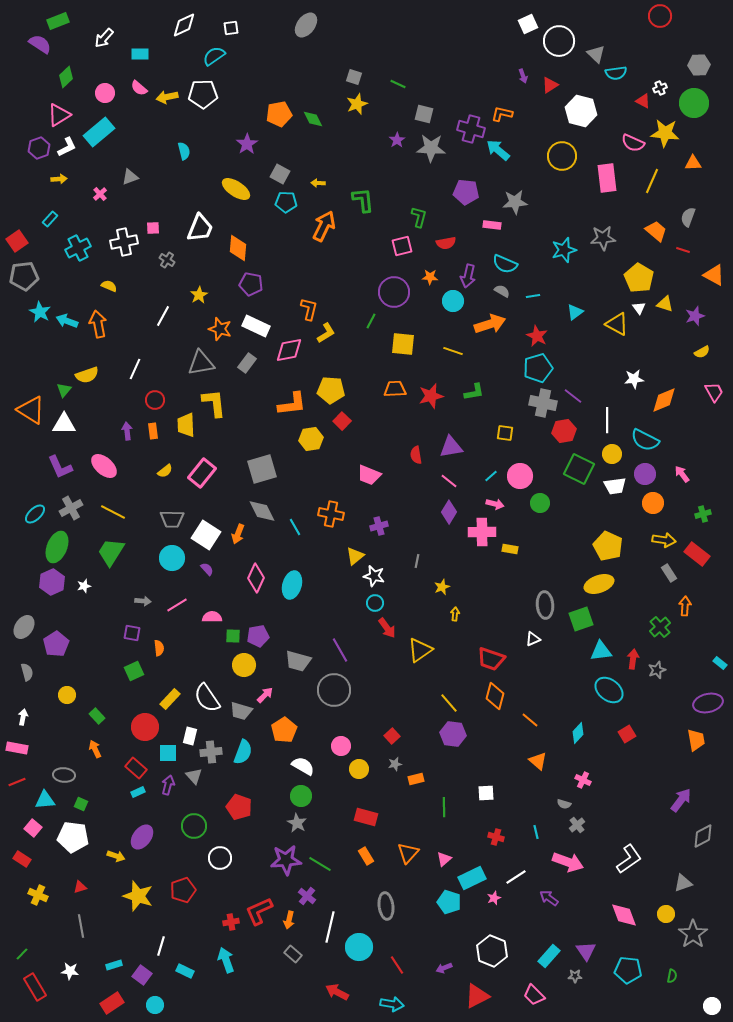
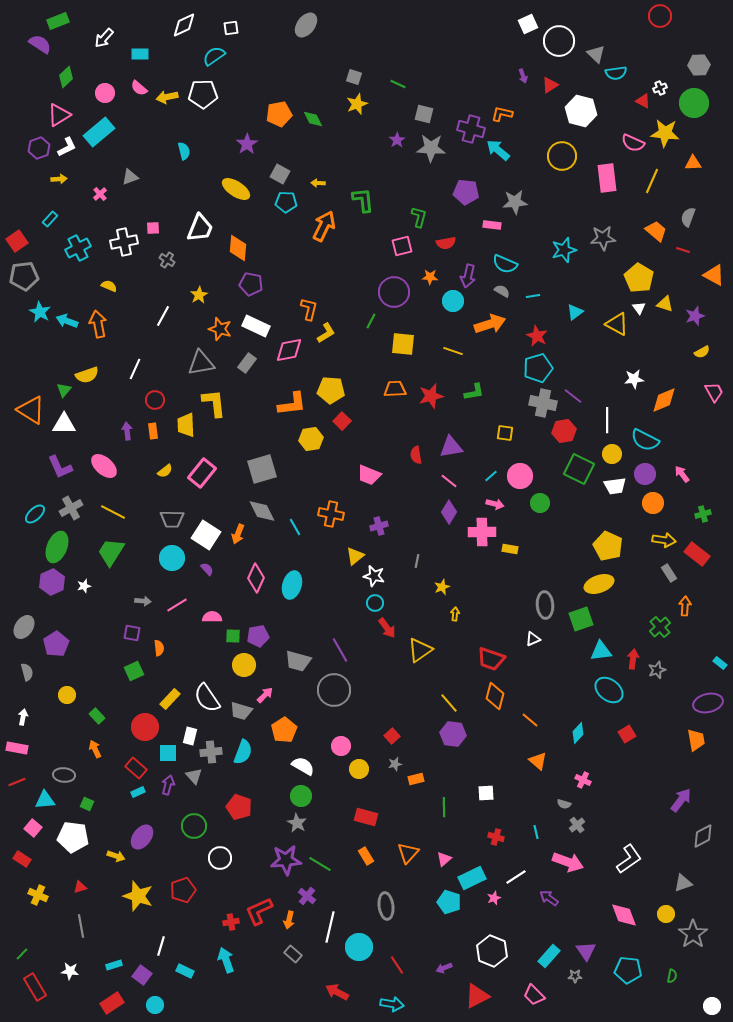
green square at (81, 804): moved 6 px right
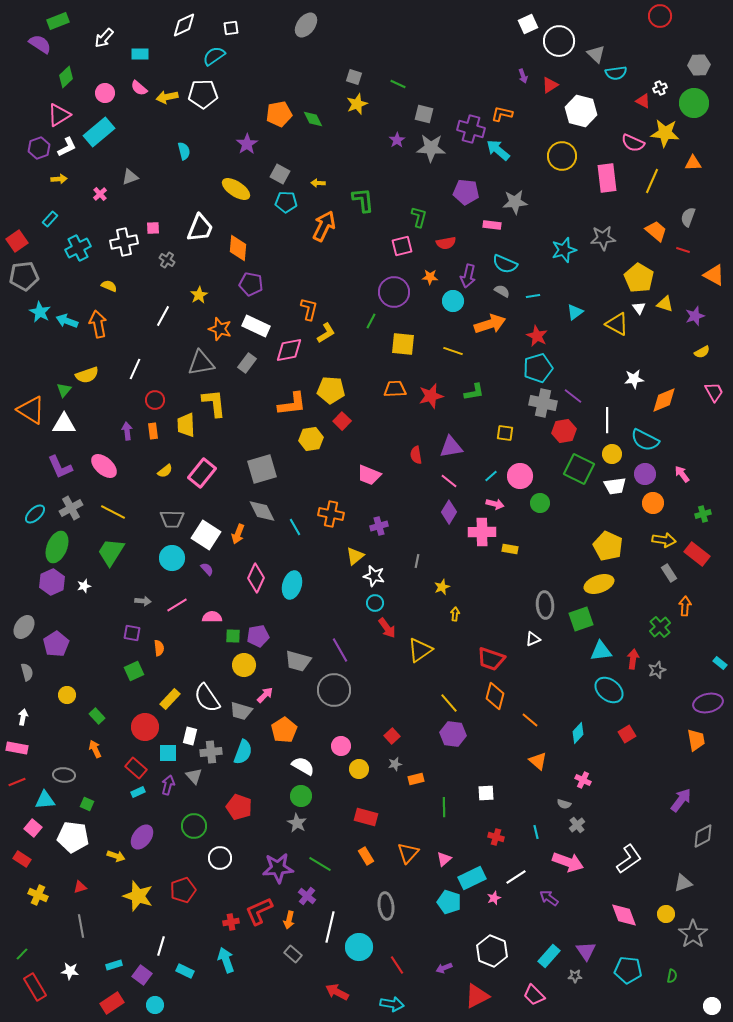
purple star at (286, 860): moved 8 px left, 8 px down
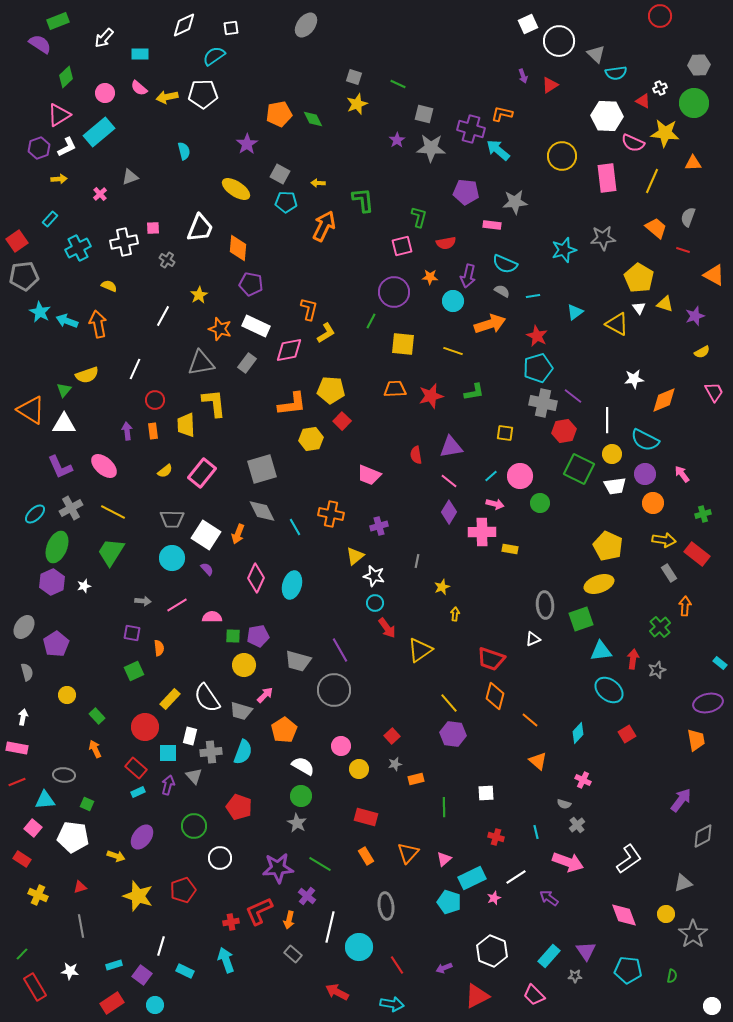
white hexagon at (581, 111): moved 26 px right, 5 px down; rotated 12 degrees counterclockwise
orange trapezoid at (656, 231): moved 3 px up
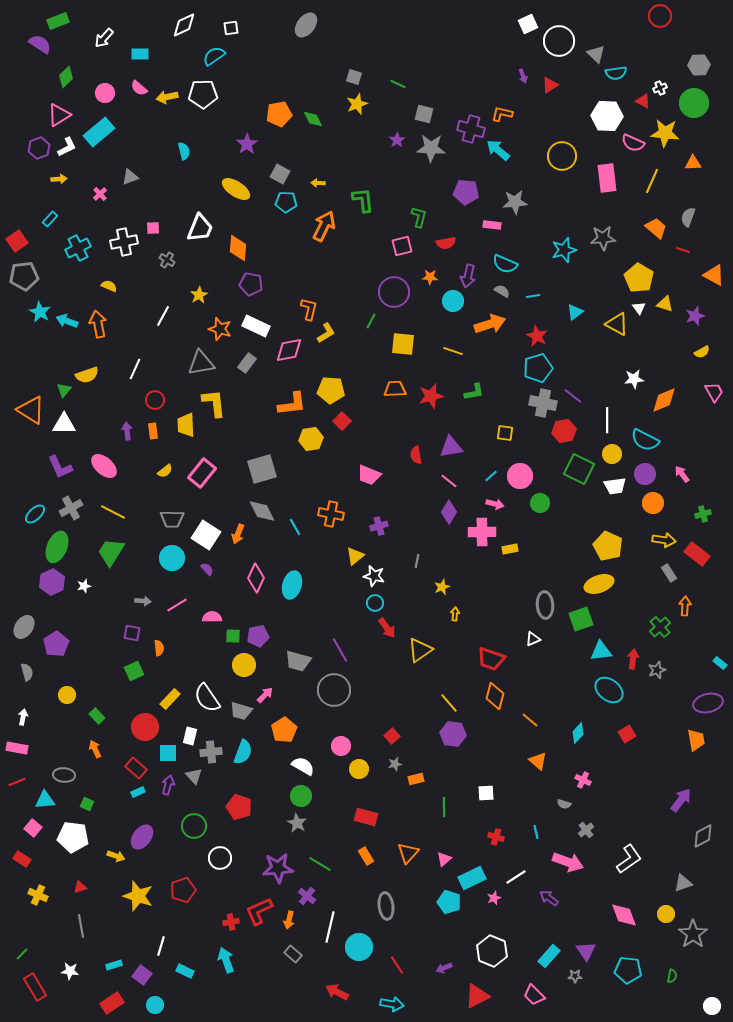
yellow rectangle at (510, 549): rotated 21 degrees counterclockwise
gray cross at (577, 825): moved 9 px right, 5 px down
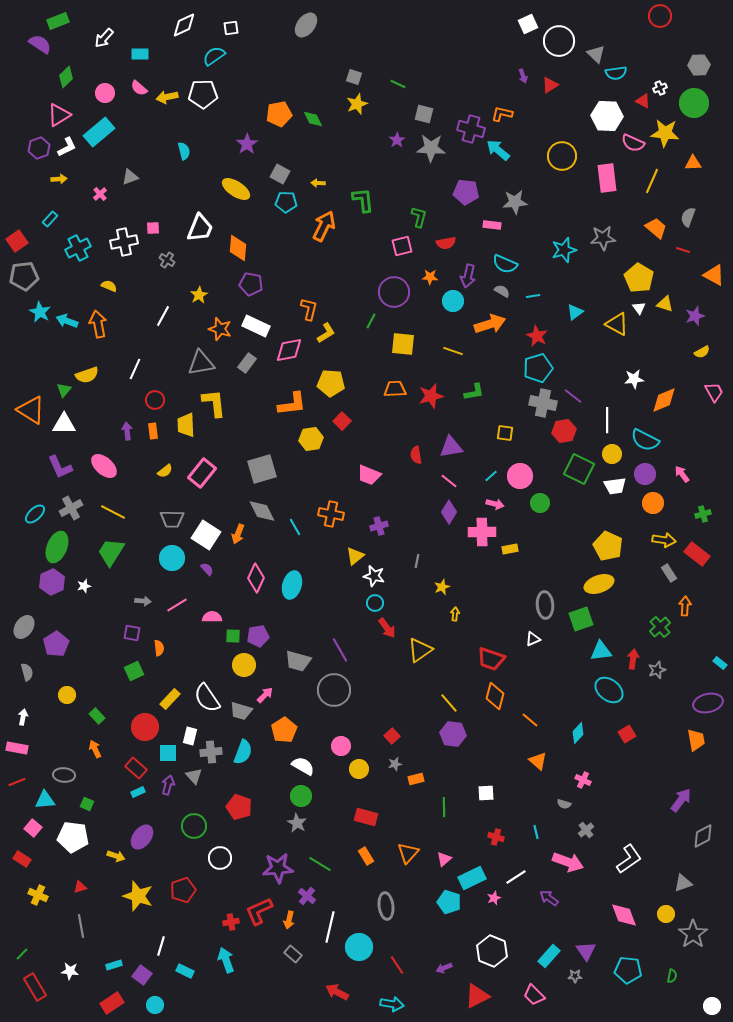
yellow pentagon at (331, 390): moved 7 px up
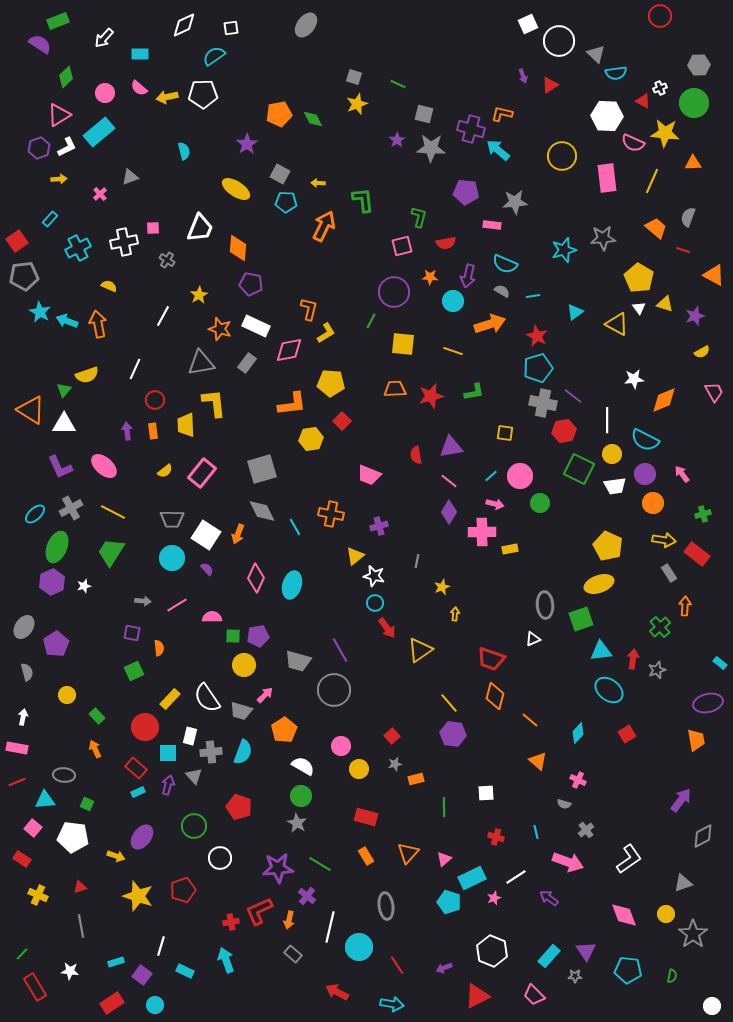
pink cross at (583, 780): moved 5 px left
cyan rectangle at (114, 965): moved 2 px right, 3 px up
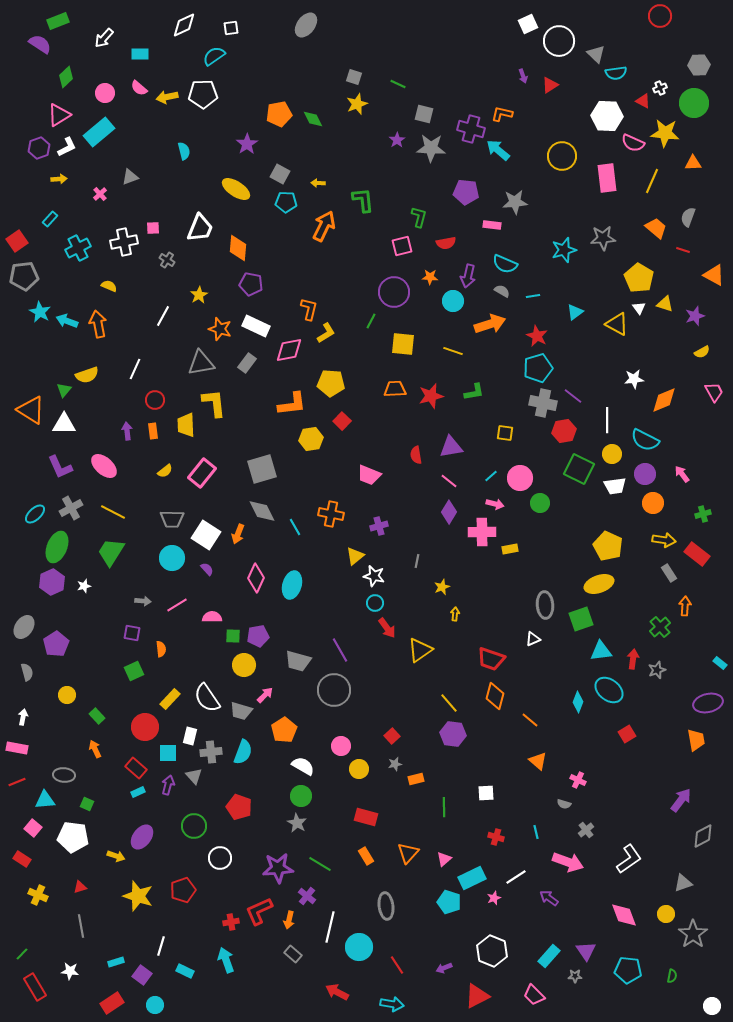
pink circle at (520, 476): moved 2 px down
orange semicircle at (159, 648): moved 2 px right, 1 px down
cyan diamond at (578, 733): moved 31 px up; rotated 20 degrees counterclockwise
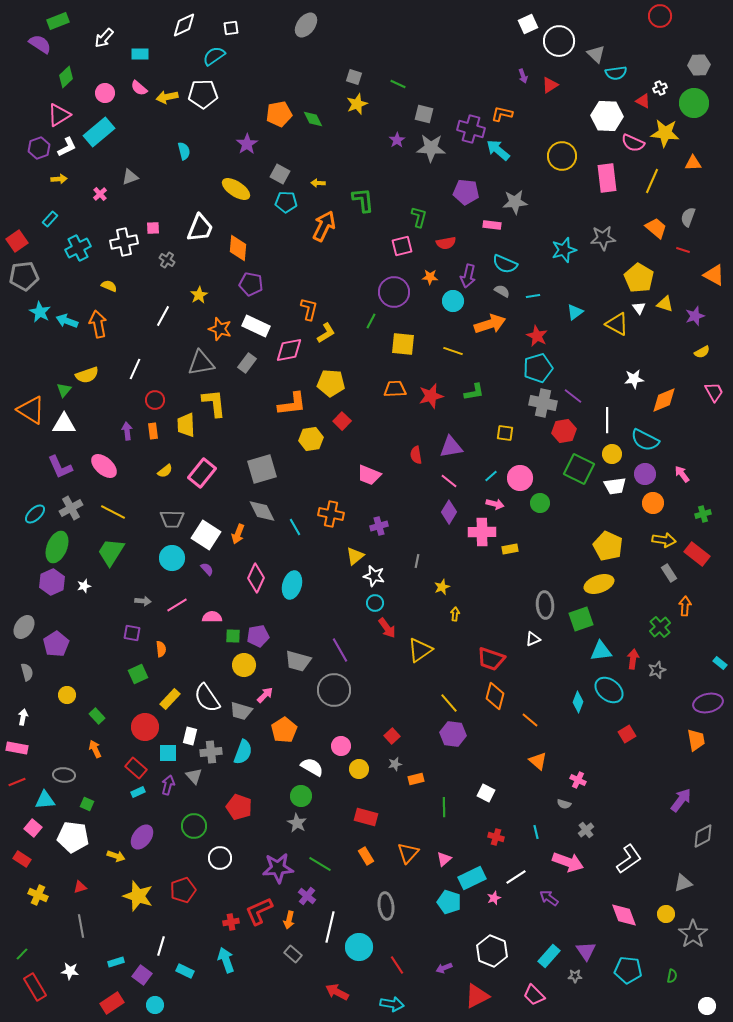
green square at (134, 671): moved 4 px right, 3 px down
white semicircle at (303, 766): moved 9 px right, 1 px down
white square at (486, 793): rotated 30 degrees clockwise
white circle at (712, 1006): moved 5 px left
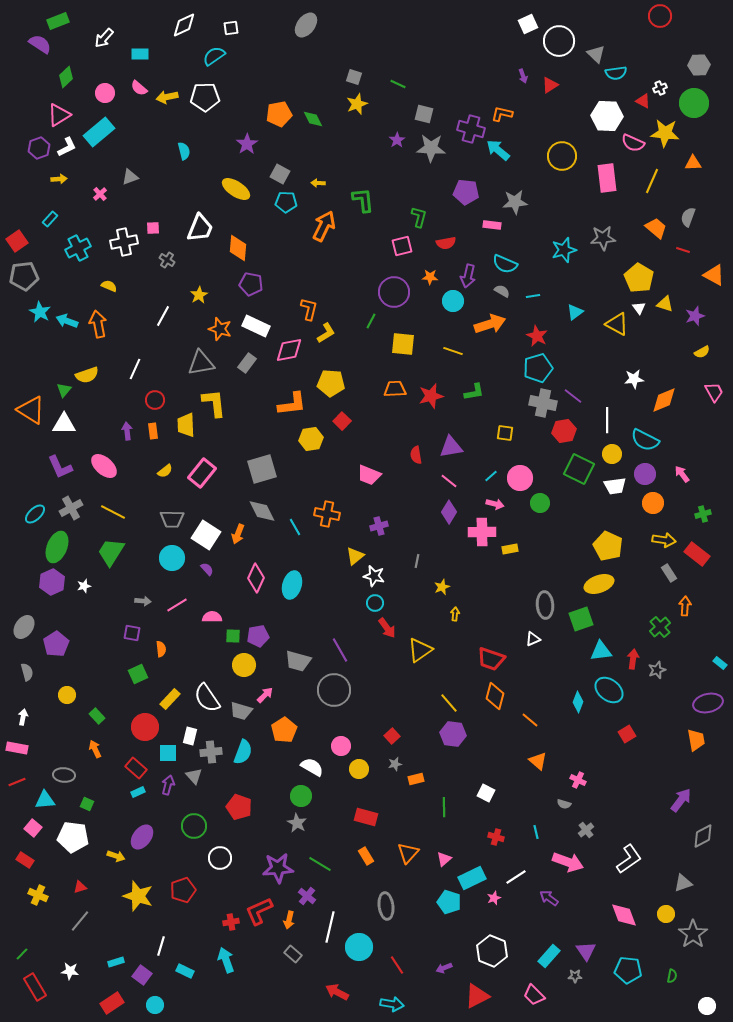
white pentagon at (203, 94): moved 2 px right, 3 px down
orange cross at (331, 514): moved 4 px left
red rectangle at (22, 859): moved 3 px right, 1 px down
gray line at (81, 926): moved 1 px left, 5 px up; rotated 50 degrees clockwise
